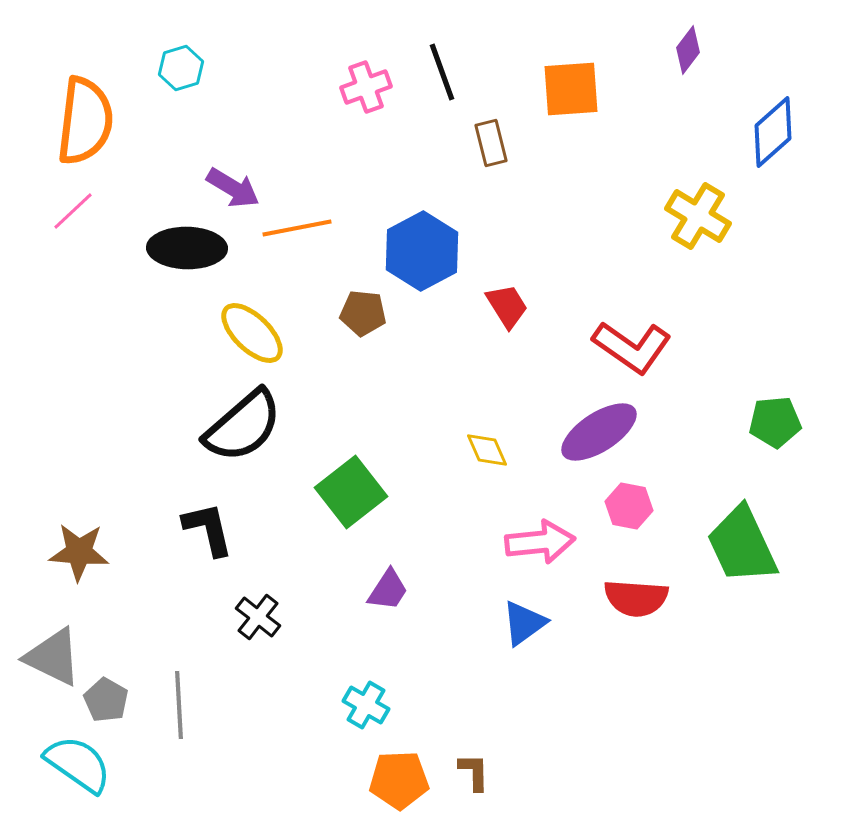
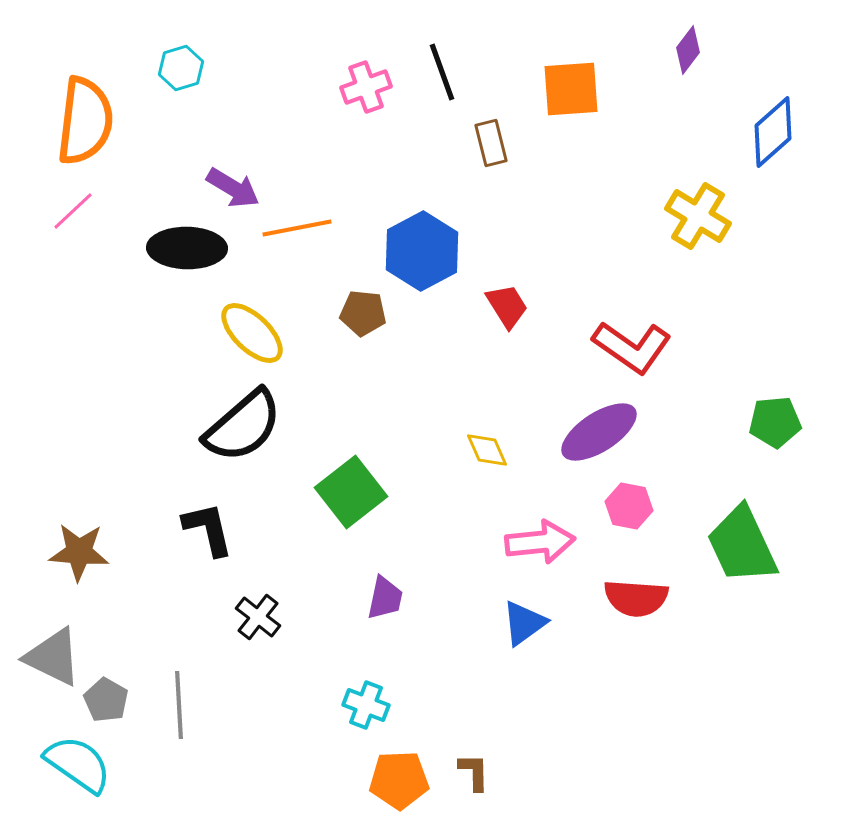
purple trapezoid: moved 3 px left, 8 px down; rotated 21 degrees counterclockwise
cyan cross: rotated 9 degrees counterclockwise
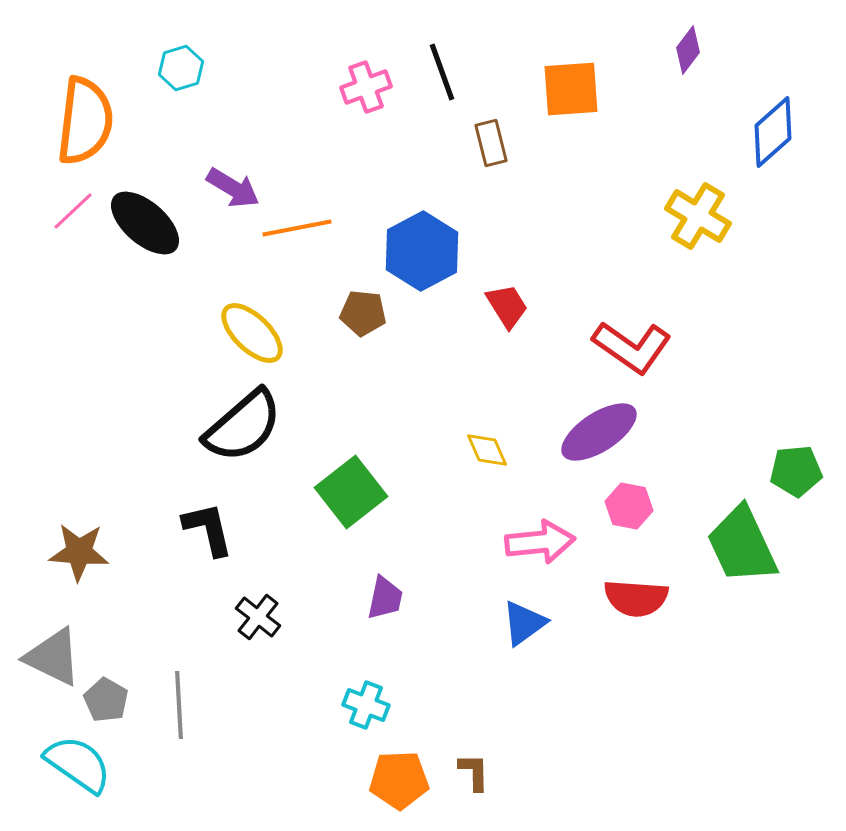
black ellipse: moved 42 px left, 25 px up; rotated 40 degrees clockwise
green pentagon: moved 21 px right, 49 px down
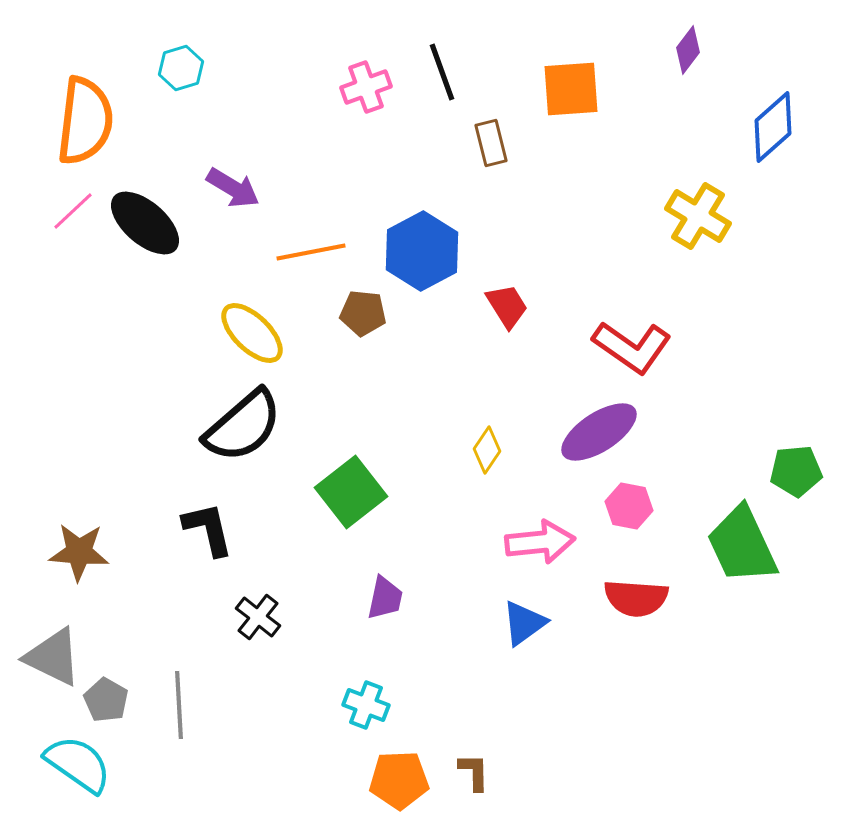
blue diamond: moved 5 px up
orange line: moved 14 px right, 24 px down
yellow diamond: rotated 57 degrees clockwise
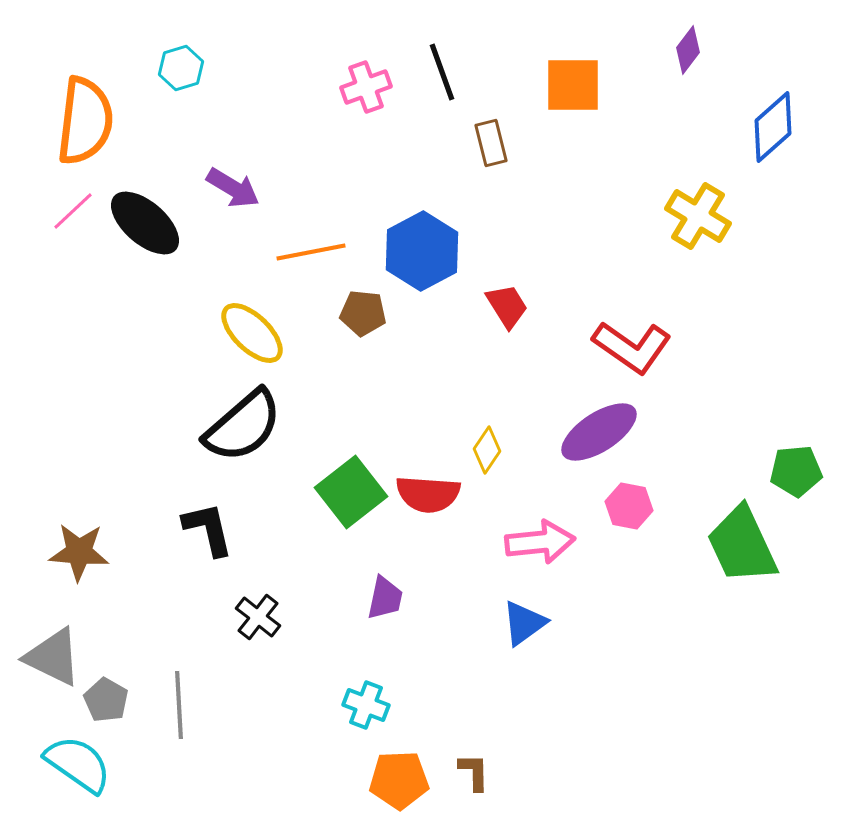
orange square: moved 2 px right, 4 px up; rotated 4 degrees clockwise
red semicircle: moved 208 px left, 104 px up
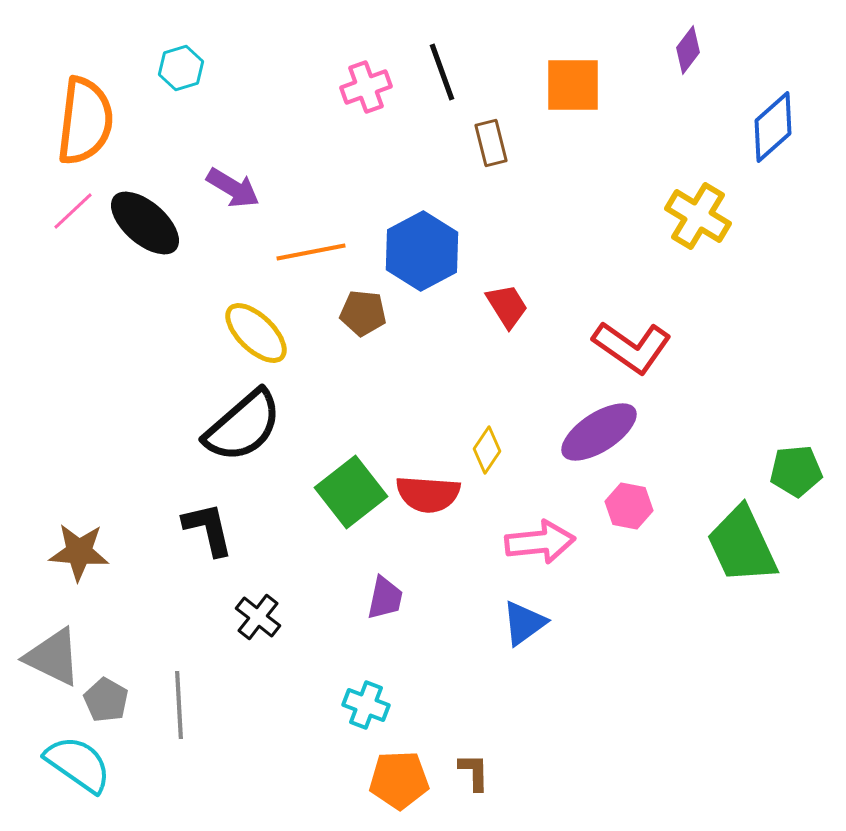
yellow ellipse: moved 4 px right
